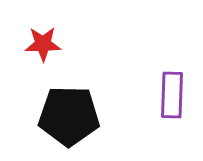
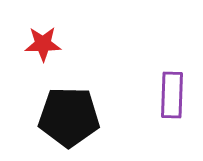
black pentagon: moved 1 px down
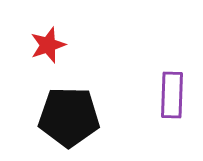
red star: moved 5 px right, 1 px down; rotated 18 degrees counterclockwise
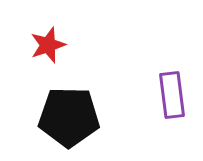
purple rectangle: rotated 9 degrees counterclockwise
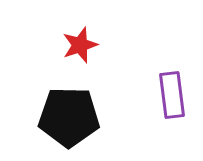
red star: moved 32 px right
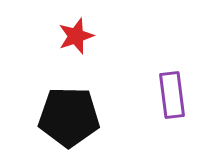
red star: moved 4 px left, 9 px up
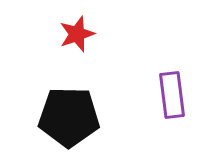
red star: moved 1 px right, 2 px up
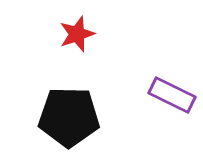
purple rectangle: rotated 57 degrees counterclockwise
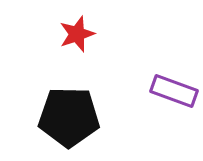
purple rectangle: moved 2 px right, 4 px up; rotated 6 degrees counterclockwise
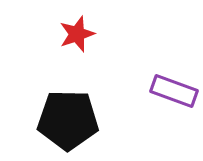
black pentagon: moved 1 px left, 3 px down
